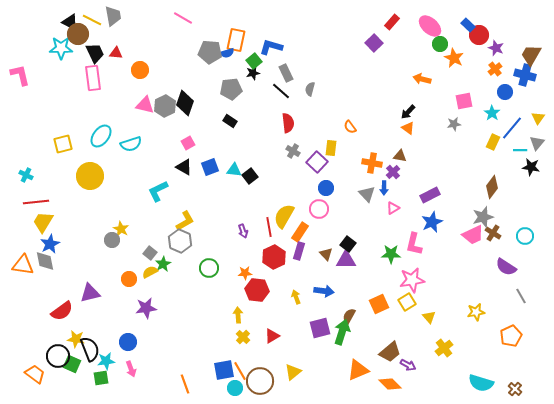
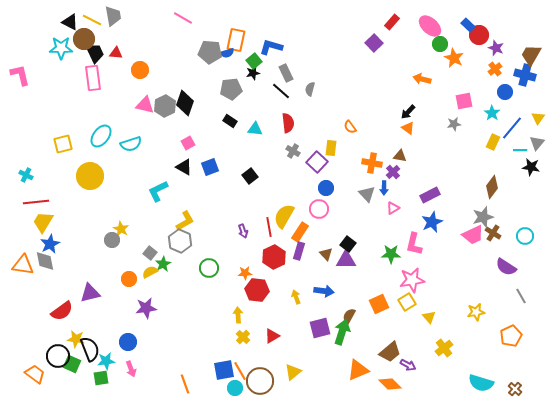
brown circle at (78, 34): moved 6 px right, 5 px down
cyan triangle at (234, 170): moved 21 px right, 41 px up
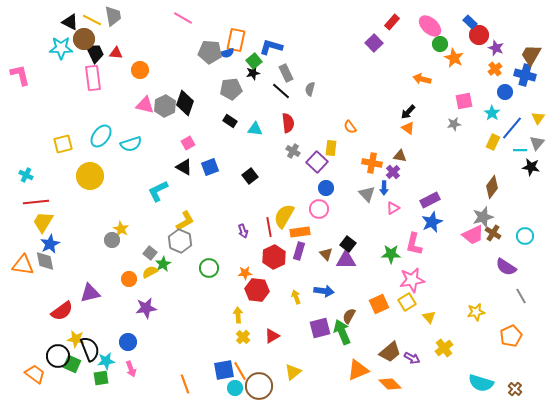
blue rectangle at (468, 25): moved 2 px right, 3 px up
purple rectangle at (430, 195): moved 5 px down
orange rectangle at (300, 232): rotated 48 degrees clockwise
green arrow at (342, 332): rotated 40 degrees counterclockwise
purple arrow at (408, 365): moved 4 px right, 7 px up
brown circle at (260, 381): moved 1 px left, 5 px down
